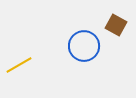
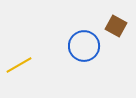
brown square: moved 1 px down
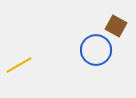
blue circle: moved 12 px right, 4 px down
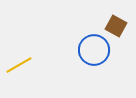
blue circle: moved 2 px left
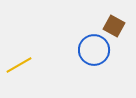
brown square: moved 2 px left
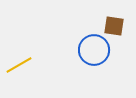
brown square: rotated 20 degrees counterclockwise
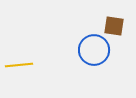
yellow line: rotated 24 degrees clockwise
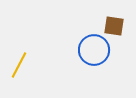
yellow line: rotated 56 degrees counterclockwise
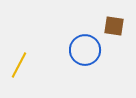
blue circle: moved 9 px left
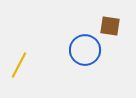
brown square: moved 4 px left
